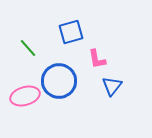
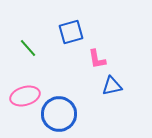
blue circle: moved 33 px down
blue triangle: rotated 40 degrees clockwise
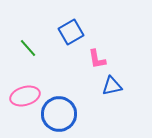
blue square: rotated 15 degrees counterclockwise
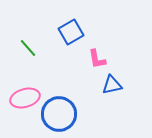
blue triangle: moved 1 px up
pink ellipse: moved 2 px down
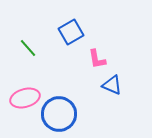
blue triangle: rotated 35 degrees clockwise
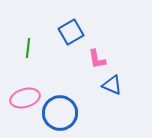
green line: rotated 48 degrees clockwise
blue circle: moved 1 px right, 1 px up
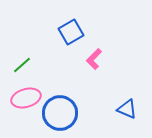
green line: moved 6 px left, 17 px down; rotated 42 degrees clockwise
pink L-shape: moved 3 px left; rotated 55 degrees clockwise
blue triangle: moved 15 px right, 24 px down
pink ellipse: moved 1 px right
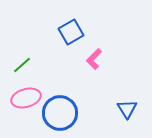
blue triangle: rotated 35 degrees clockwise
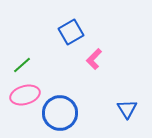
pink ellipse: moved 1 px left, 3 px up
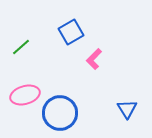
green line: moved 1 px left, 18 px up
